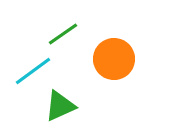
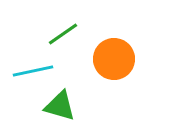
cyan line: rotated 24 degrees clockwise
green triangle: rotated 40 degrees clockwise
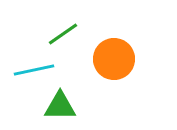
cyan line: moved 1 px right, 1 px up
green triangle: rotated 16 degrees counterclockwise
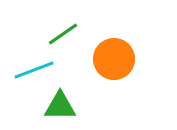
cyan line: rotated 9 degrees counterclockwise
